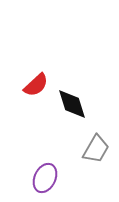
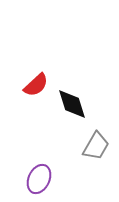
gray trapezoid: moved 3 px up
purple ellipse: moved 6 px left, 1 px down
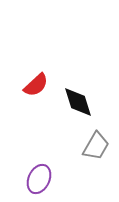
black diamond: moved 6 px right, 2 px up
